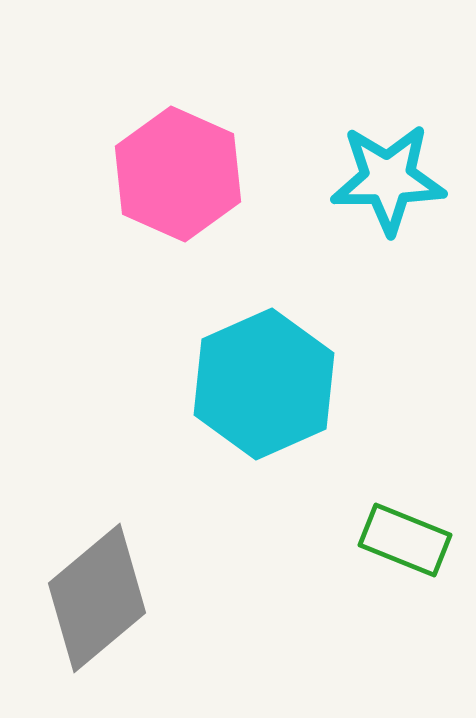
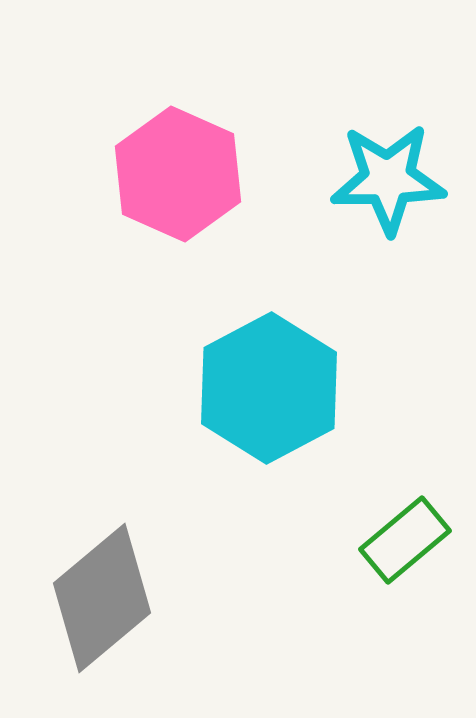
cyan hexagon: moved 5 px right, 4 px down; rotated 4 degrees counterclockwise
green rectangle: rotated 62 degrees counterclockwise
gray diamond: moved 5 px right
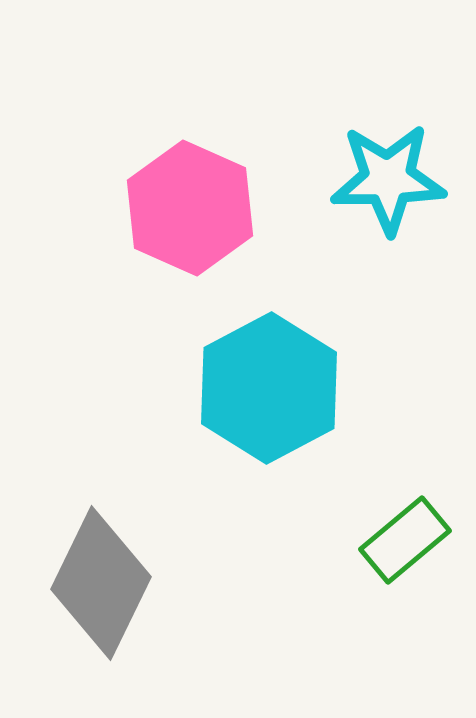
pink hexagon: moved 12 px right, 34 px down
gray diamond: moved 1 px left, 15 px up; rotated 24 degrees counterclockwise
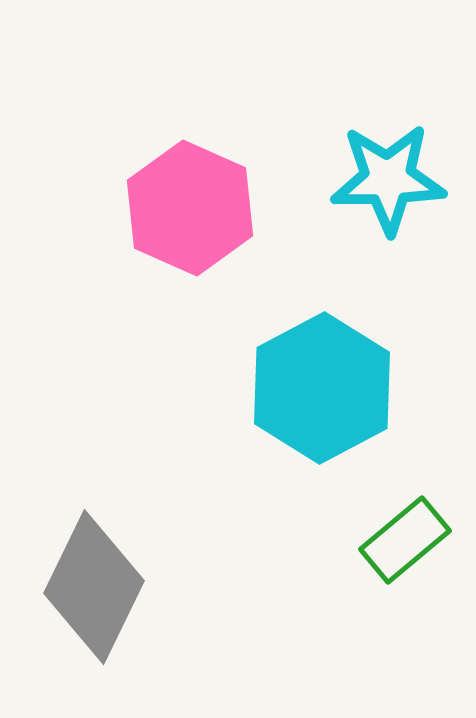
cyan hexagon: moved 53 px right
gray diamond: moved 7 px left, 4 px down
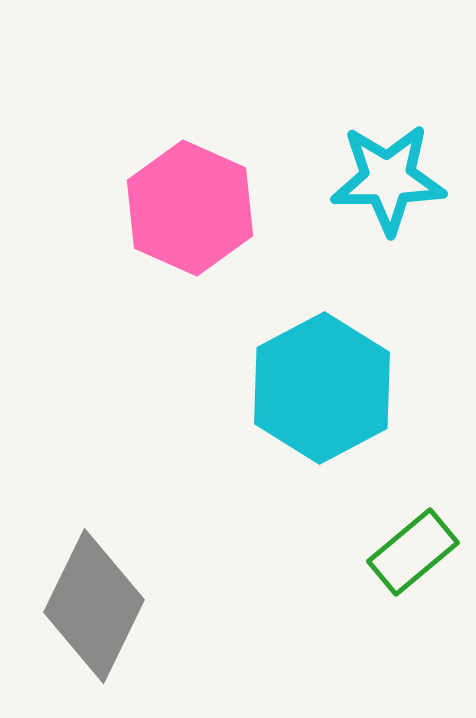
green rectangle: moved 8 px right, 12 px down
gray diamond: moved 19 px down
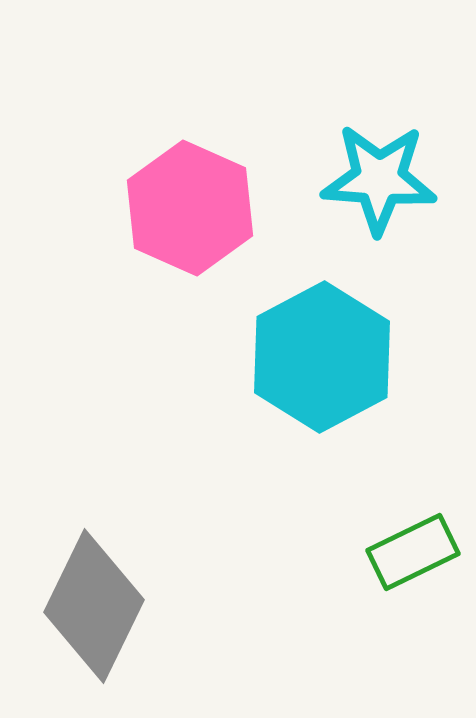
cyan star: moved 9 px left; rotated 5 degrees clockwise
cyan hexagon: moved 31 px up
green rectangle: rotated 14 degrees clockwise
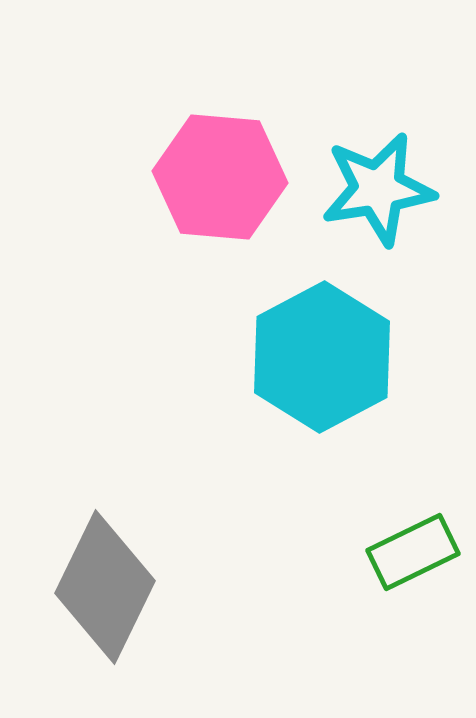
cyan star: moved 1 px left, 10 px down; rotated 13 degrees counterclockwise
pink hexagon: moved 30 px right, 31 px up; rotated 19 degrees counterclockwise
gray diamond: moved 11 px right, 19 px up
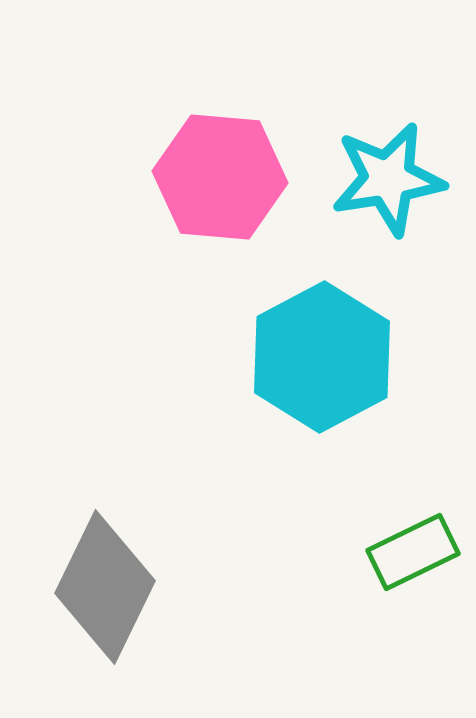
cyan star: moved 10 px right, 10 px up
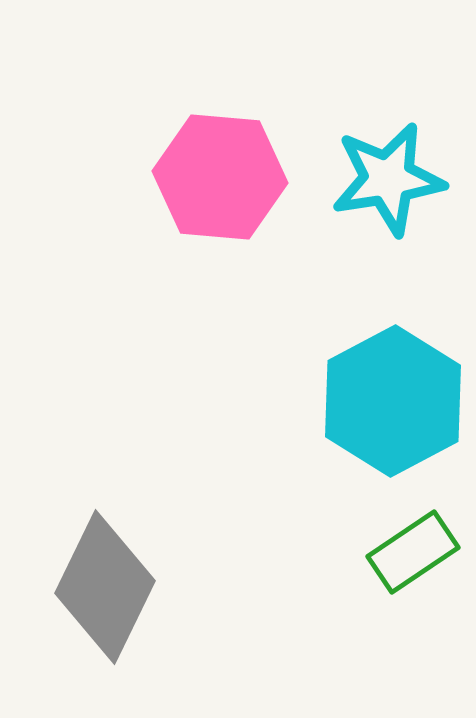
cyan hexagon: moved 71 px right, 44 px down
green rectangle: rotated 8 degrees counterclockwise
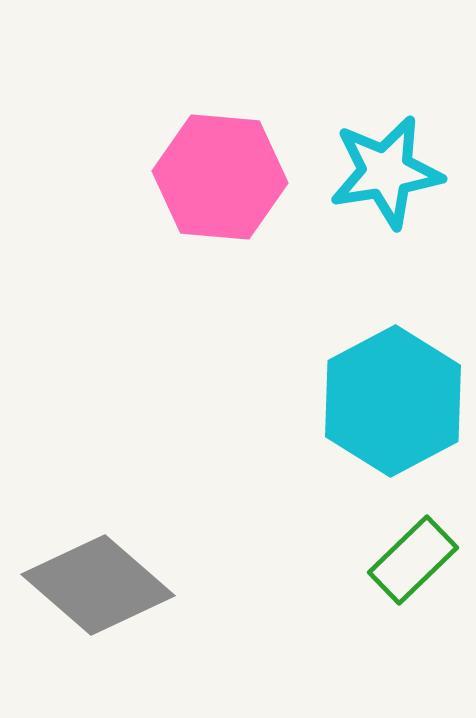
cyan star: moved 2 px left, 7 px up
green rectangle: moved 8 px down; rotated 10 degrees counterclockwise
gray diamond: moved 7 px left, 2 px up; rotated 75 degrees counterclockwise
